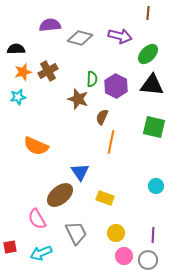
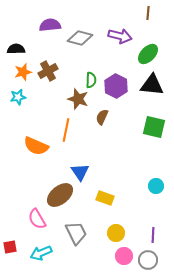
green semicircle: moved 1 px left, 1 px down
orange line: moved 45 px left, 12 px up
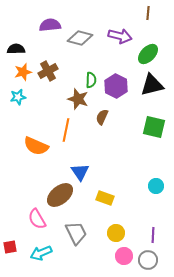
black triangle: rotated 20 degrees counterclockwise
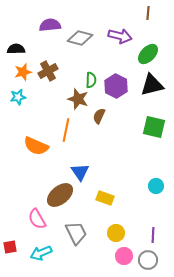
brown semicircle: moved 3 px left, 1 px up
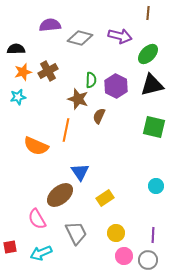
yellow rectangle: rotated 54 degrees counterclockwise
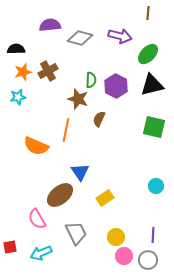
brown semicircle: moved 3 px down
yellow circle: moved 4 px down
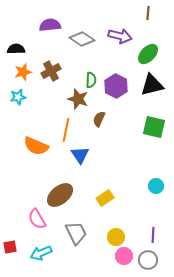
gray diamond: moved 2 px right, 1 px down; rotated 20 degrees clockwise
brown cross: moved 3 px right
blue triangle: moved 17 px up
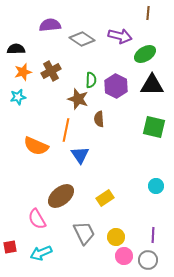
green ellipse: moved 3 px left; rotated 15 degrees clockwise
black triangle: rotated 15 degrees clockwise
brown semicircle: rotated 28 degrees counterclockwise
brown ellipse: moved 1 px right, 1 px down
gray trapezoid: moved 8 px right
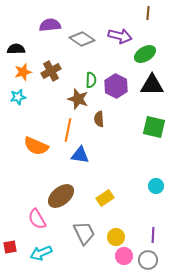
orange line: moved 2 px right
blue triangle: rotated 48 degrees counterclockwise
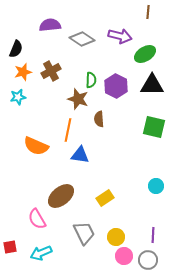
brown line: moved 1 px up
black semicircle: rotated 114 degrees clockwise
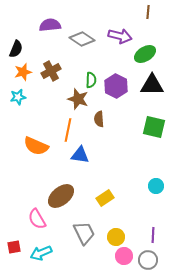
red square: moved 4 px right
